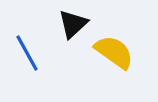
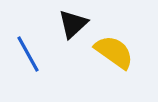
blue line: moved 1 px right, 1 px down
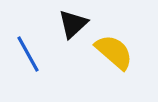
yellow semicircle: rotated 6 degrees clockwise
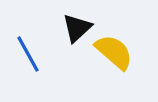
black triangle: moved 4 px right, 4 px down
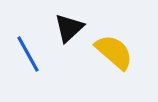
black triangle: moved 8 px left
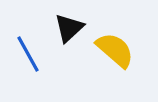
yellow semicircle: moved 1 px right, 2 px up
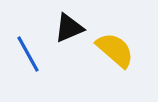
black triangle: rotated 20 degrees clockwise
